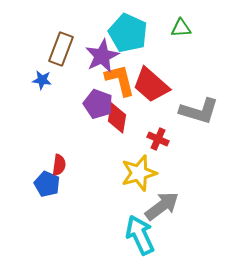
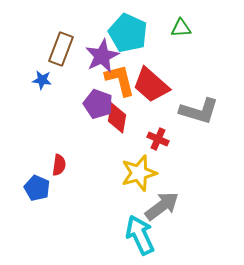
blue pentagon: moved 10 px left, 4 px down
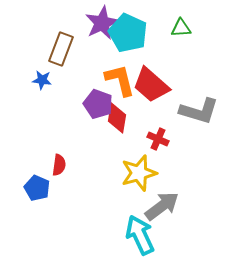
purple star: moved 33 px up
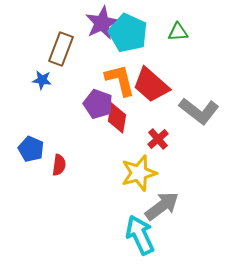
green triangle: moved 3 px left, 4 px down
gray L-shape: rotated 21 degrees clockwise
red cross: rotated 25 degrees clockwise
blue pentagon: moved 6 px left, 39 px up
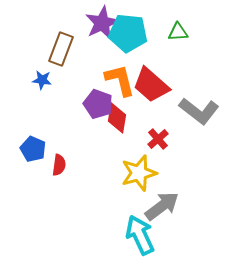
cyan pentagon: rotated 18 degrees counterclockwise
blue pentagon: moved 2 px right
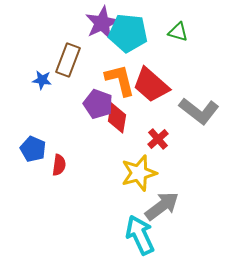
green triangle: rotated 20 degrees clockwise
brown rectangle: moved 7 px right, 11 px down
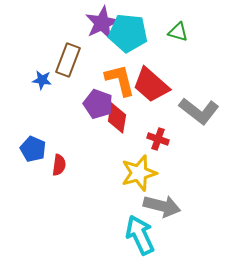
red cross: rotated 30 degrees counterclockwise
gray arrow: rotated 51 degrees clockwise
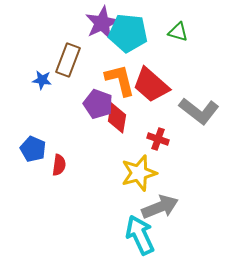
gray arrow: moved 2 px left, 1 px down; rotated 36 degrees counterclockwise
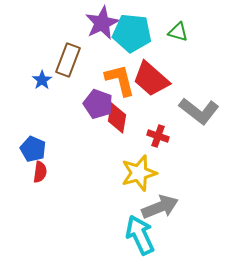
cyan pentagon: moved 4 px right
blue star: rotated 30 degrees clockwise
red trapezoid: moved 6 px up
red cross: moved 3 px up
red semicircle: moved 19 px left, 7 px down
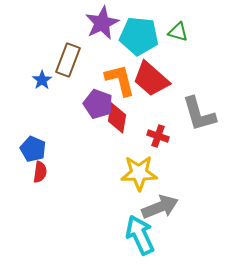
cyan pentagon: moved 7 px right, 3 px down
gray L-shape: moved 3 px down; rotated 36 degrees clockwise
yellow star: rotated 15 degrees clockwise
